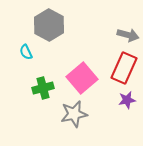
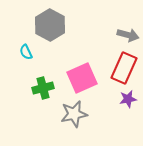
gray hexagon: moved 1 px right
pink square: rotated 16 degrees clockwise
purple star: moved 1 px right, 1 px up
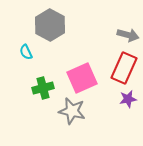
gray star: moved 2 px left, 3 px up; rotated 24 degrees clockwise
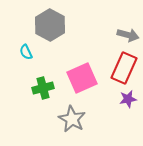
gray star: moved 8 px down; rotated 16 degrees clockwise
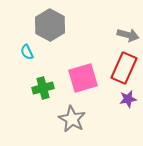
cyan semicircle: moved 1 px right
pink square: moved 1 px right; rotated 8 degrees clockwise
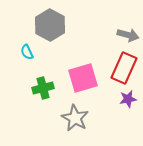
gray star: moved 3 px right, 1 px up
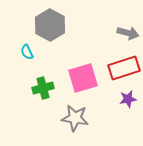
gray arrow: moved 2 px up
red rectangle: rotated 48 degrees clockwise
gray star: rotated 20 degrees counterclockwise
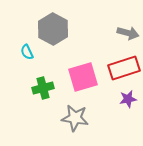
gray hexagon: moved 3 px right, 4 px down
pink square: moved 1 px up
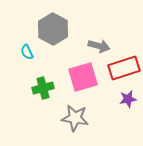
gray arrow: moved 29 px left, 13 px down
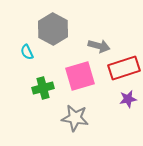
pink square: moved 3 px left, 1 px up
